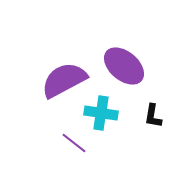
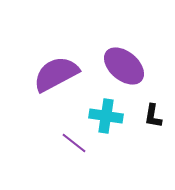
purple semicircle: moved 8 px left, 6 px up
cyan cross: moved 5 px right, 3 px down
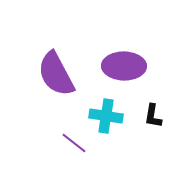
purple ellipse: rotated 39 degrees counterclockwise
purple semicircle: rotated 90 degrees counterclockwise
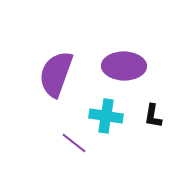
purple semicircle: rotated 48 degrees clockwise
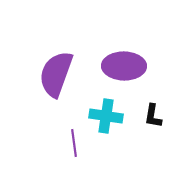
purple line: rotated 44 degrees clockwise
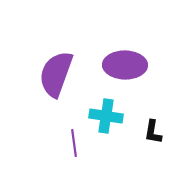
purple ellipse: moved 1 px right, 1 px up
black L-shape: moved 16 px down
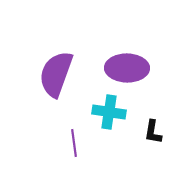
purple ellipse: moved 2 px right, 3 px down
cyan cross: moved 3 px right, 4 px up
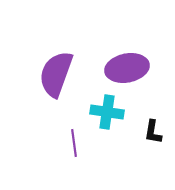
purple ellipse: rotated 12 degrees counterclockwise
cyan cross: moved 2 px left
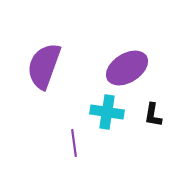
purple ellipse: rotated 21 degrees counterclockwise
purple semicircle: moved 12 px left, 8 px up
black L-shape: moved 17 px up
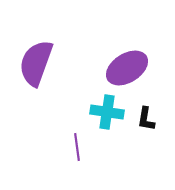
purple semicircle: moved 8 px left, 3 px up
black L-shape: moved 7 px left, 4 px down
purple line: moved 3 px right, 4 px down
